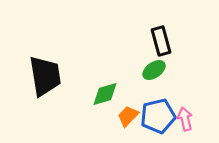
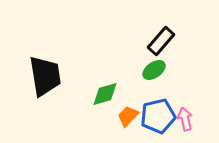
black rectangle: rotated 56 degrees clockwise
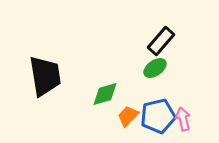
green ellipse: moved 1 px right, 2 px up
pink arrow: moved 2 px left
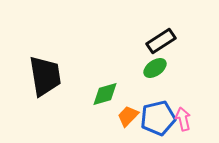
black rectangle: rotated 16 degrees clockwise
blue pentagon: moved 2 px down
